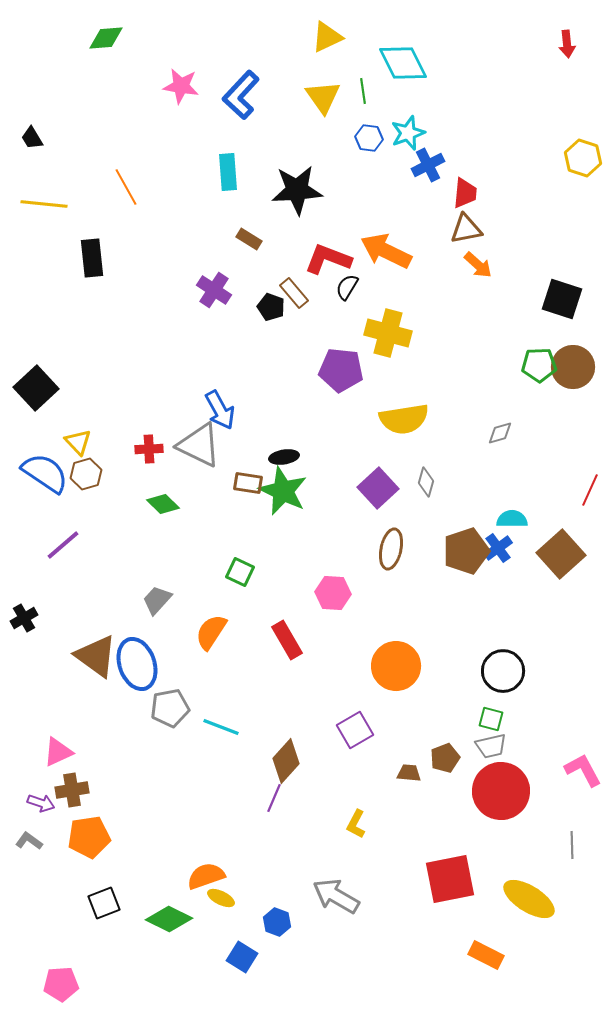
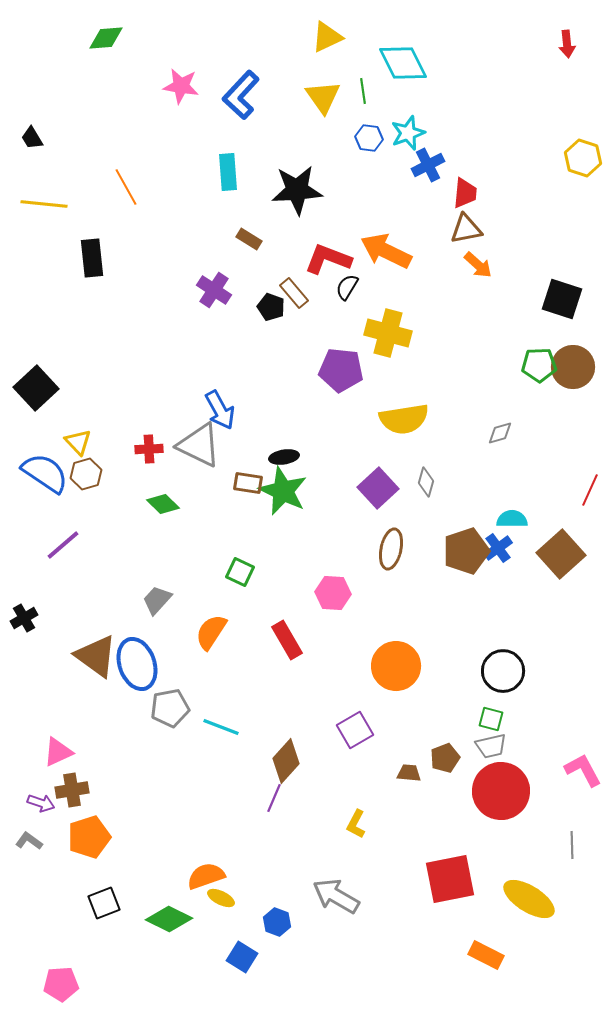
orange pentagon at (89, 837): rotated 9 degrees counterclockwise
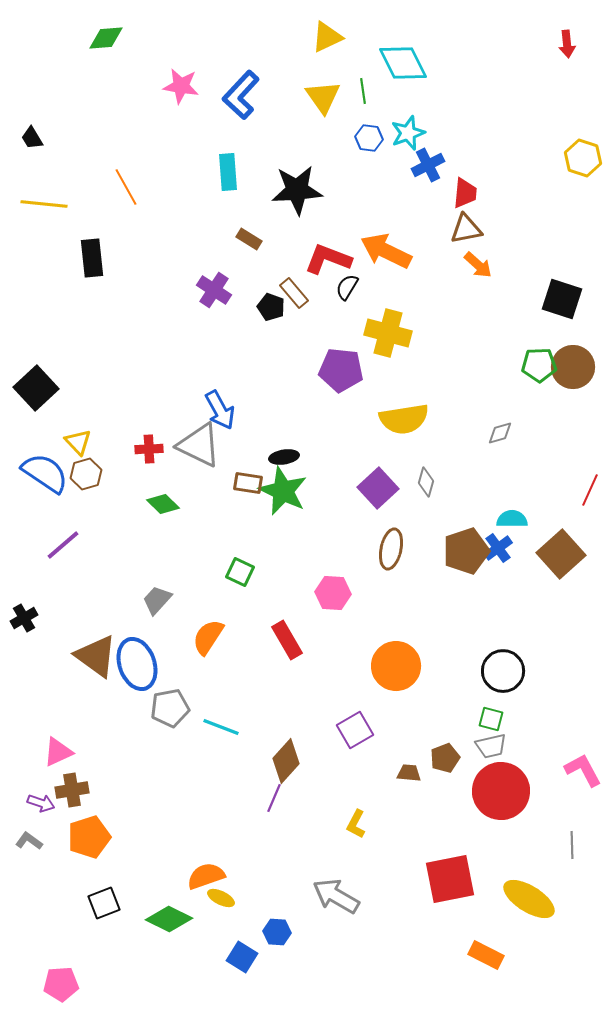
orange semicircle at (211, 632): moved 3 px left, 5 px down
blue hexagon at (277, 922): moved 10 px down; rotated 16 degrees counterclockwise
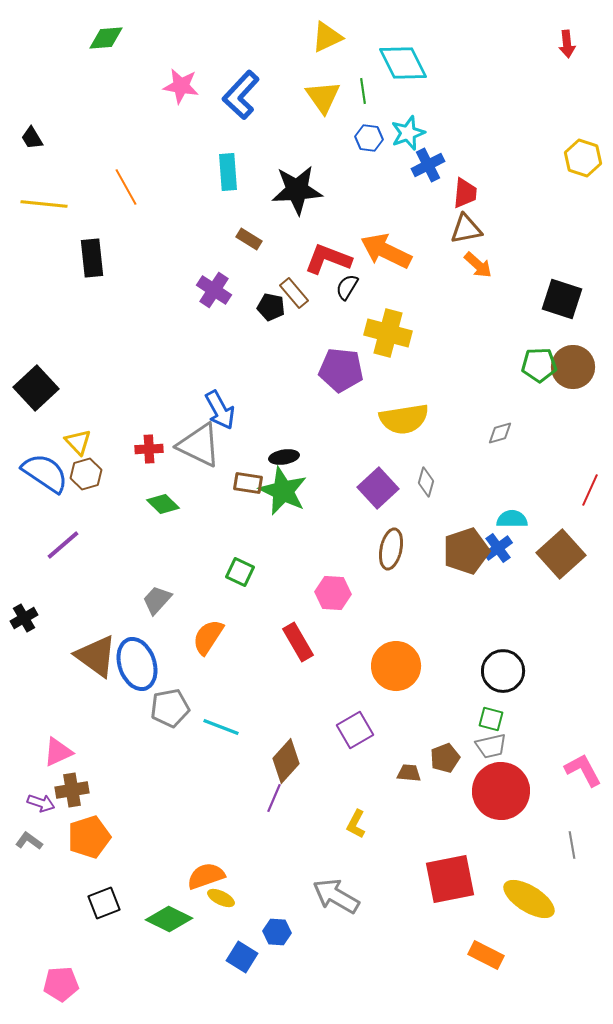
black pentagon at (271, 307): rotated 8 degrees counterclockwise
red rectangle at (287, 640): moved 11 px right, 2 px down
gray line at (572, 845): rotated 8 degrees counterclockwise
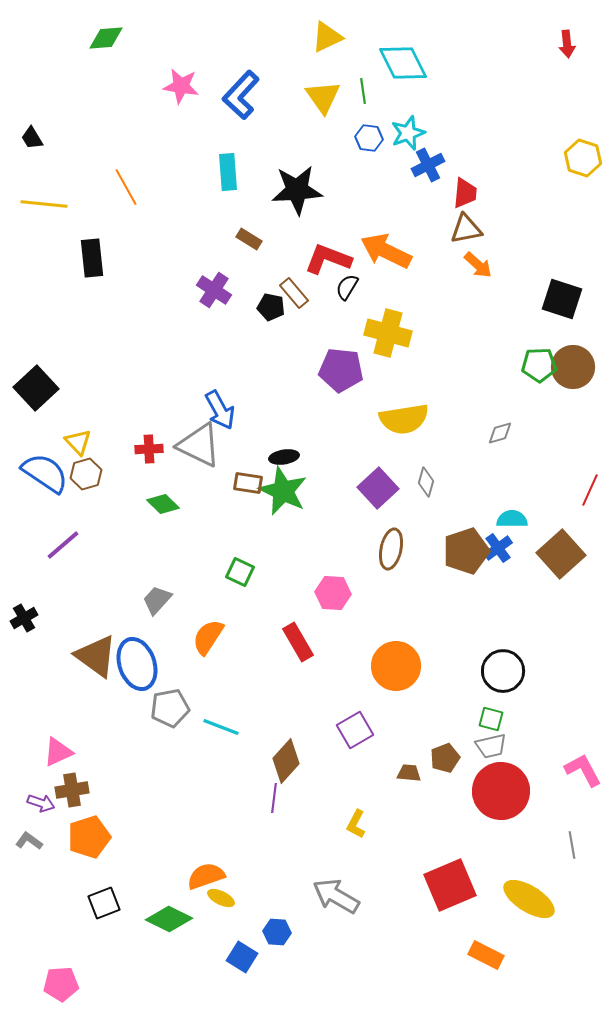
purple line at (274, 798): rotated 16 degrees counterclockwise
red square at (450, 879): moved 6 px down; rotated 12 degrees counterclockwise
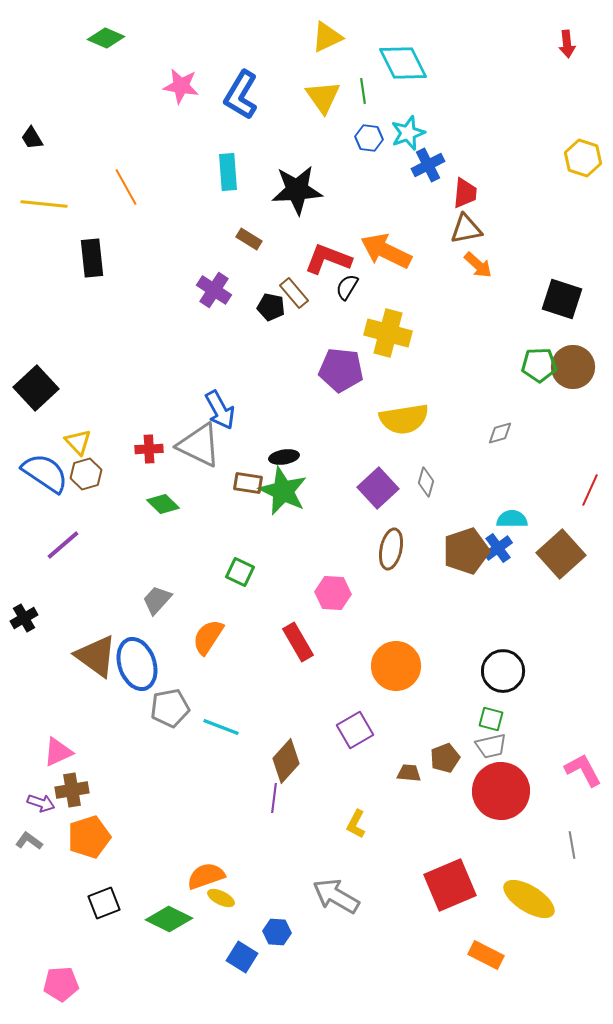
green diamond at (106, 38): rotated 27 degrees clockwise
blue L-shape at (241, 95): rotated 12 degrees counterclockwise
